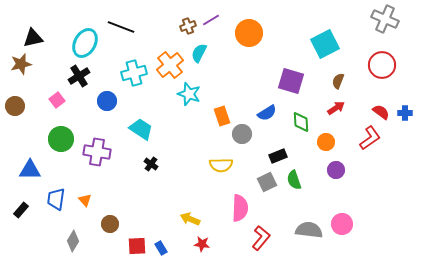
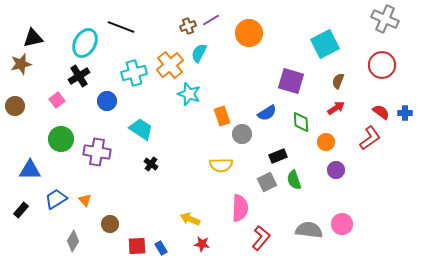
blue trapezoid at (56, 199): rotated 50 degrees clockwise
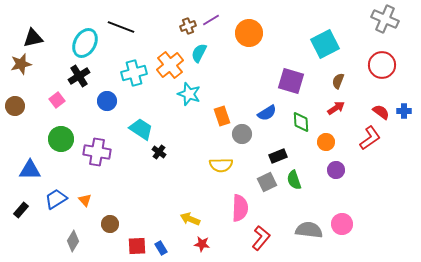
blue cross at (405, 113): moved 1 px left, 2 px up
black cross at (151, 164): moved 8 px right, 12 px up
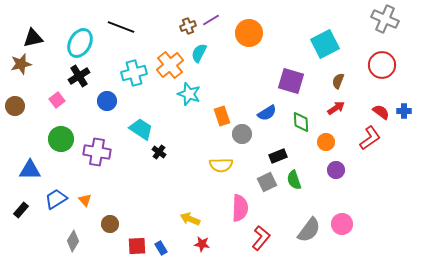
cyan ellipse at (85, 43): moved 5 px left
gray semicircle at (309, 230): rotated 120 degrees clockwise
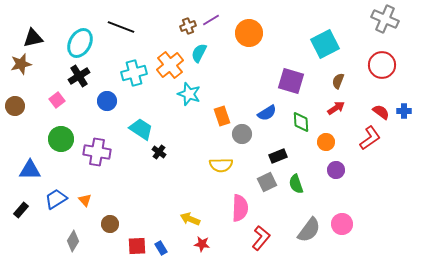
green semicircle at (294, 180): moved 2 px right, 4 px down
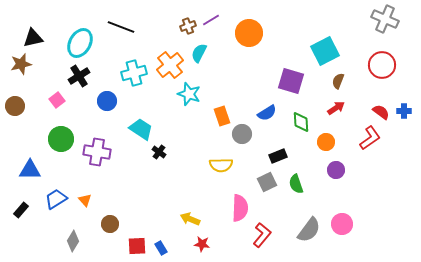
cyan square at (325, 44): moved 7 px down
red L-shape at (261, 238): moved 1 px right, 3 px up
